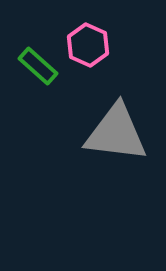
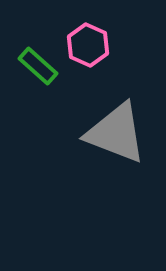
gray triangle: rotated 14 degrees clockwise
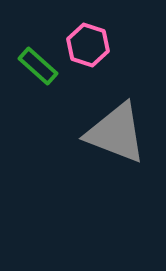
pink hexagon: rotated 6 degrees counterclockwise
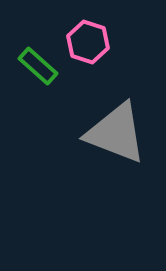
pink hexagon: moved 3 px up
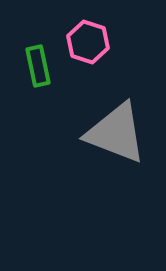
green rectangle: rotated 36 degrees clockwise
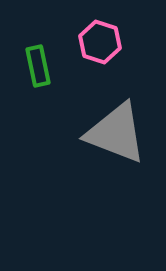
pink hexagon: moved 12 px right
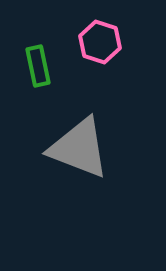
gray triangle: moved 37 px left, 15 px down
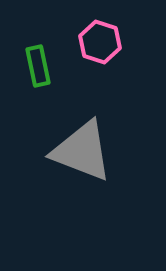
gray triangle: moved 3 px right, 3 px down
